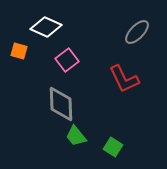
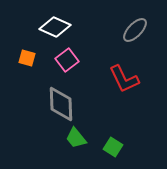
white diamond: moved 9 px right
gray ellipse: moved 2 px left, 2 px up
orange square: moved 8 px right, 7 px down
green trapezoid: moved 2 px down
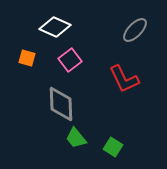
pink square: moved 3 px right
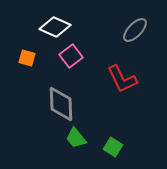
pink square: moved 1 px right, 4 px up
red L-shape: moved 2 px left
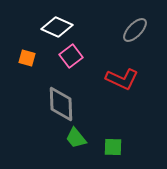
white diamond: moved 2 px right
red L-shape: rotated 40 degrees counterclockwise
green square: rotated 30 degrees counterclockwise
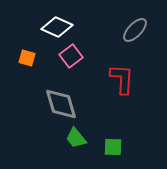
red L-shape: rotated 112 degrees counterclockwise
gray diamond: rotated 15 degrees counterclockwise
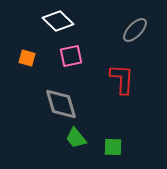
white diamond: moved 1 px right, 6 px up; rotated 20 degrees clockwise
pink square: rotated 25 degrees clockwise
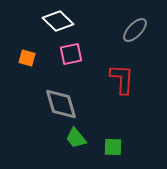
pink square: moved 2 px up
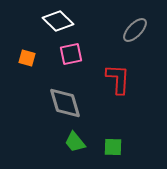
red L-shape: moved 4 px left
gray diamond: moved 4 px right, 1 px up
green trapezoid: moved 1 px left, 4 px down
